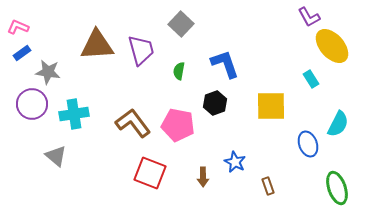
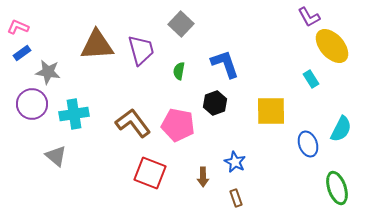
yellow square: moved 5 px down
cyan semicircle: moved 3 px right, 5 px down
brown rectangle: moved 32 px left, 12 px down
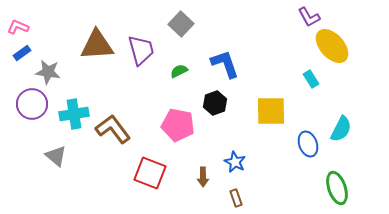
green semicircle: rotated 54 degrees clockwise
brown L-shape: moved 20 px left, 6 px down
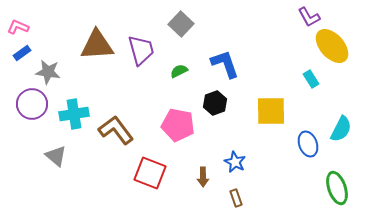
brown L-shape: moved 3 px right, 1 px down
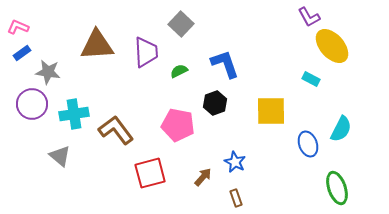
purple trapezoid: moved 5 px right, 2 px down; rotated 12 degrees clockwise
cyan rectangle: rotated 30 degrees counterclockwise
gray triangle: moved 4 px right
red square: rotated 36 degrees counterclockwise
brown arrow: rotated 138 degrees counterclockwise
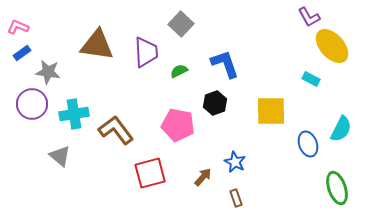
brown triangle: rotated 12 degrees clockwise
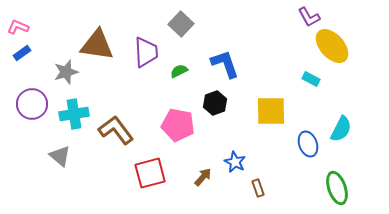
gray star: moved 18 px right; rotated 25 degrees counterclockwise
brown rectangle: moved 22 px right, 10 px up
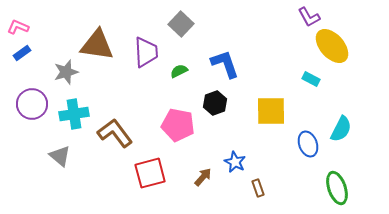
brown L-shape: moved 1 px left, 3 px down
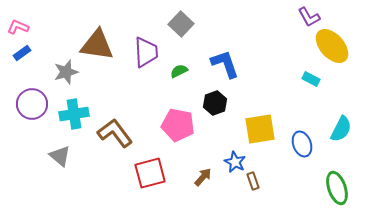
yellow square: moved 11 px left, 18 px down; rotated 8 degrees counterclockwise
blue ellipse: moved 6 px left
brown rectangle: moved 5 px left, 7 px up
